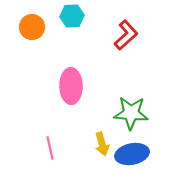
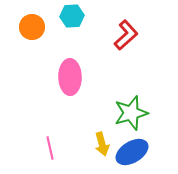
pink ellipse: moved 1 px left, 9 px up
green star: rotated 20 degrees counterclockwise
blue ellipse: moved 2 px up; rotated 20 degrees counterclockwise
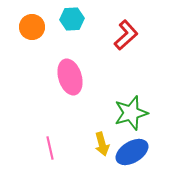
cyan hexagon: moved 3 px down
pink ellipse: rotated 16 degrees counterclockwise
